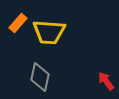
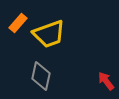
yellow trapezoid: moved 2 px down; rotated 24 degrees counterclockwise
gray diamond: moved 1 px right, 1 px up
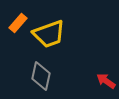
red arrow: rotated 18 degrees counterclockwise
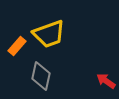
orange rectangle: moved 1 px left, 23 px down
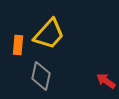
yellow trapezoid: rotated 28 degrees counterclockwise
orange rectangle: moved 1 px right, 1 px up; rotated 36 degrees counterclockwise
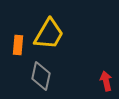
yellow trapezoid: rotated 12 degrees counterclockwise
red arrow: rotated 42 degrees clockwise
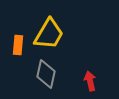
gray diamond: moved 5 px right, 2 px up
red arrow: moved 16 px left
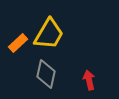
orange rectangle: moved 2 px up; rotated 42 degrees clockwise
red arrow: moved 1 px left, 1 px up
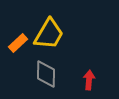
gray diamond: rotated 12 degrees counterclockwise
red arrow: rotated 18 degrees clockwise
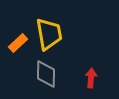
yellow trapezoid: rotated 40 degrees counterclockwise
red arrow: moved 2 px right, 2 px up
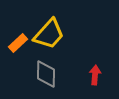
yellow trapezoid: rotated 52 degrees clockwise
red arrow: moved 4 px right, 3 px up
